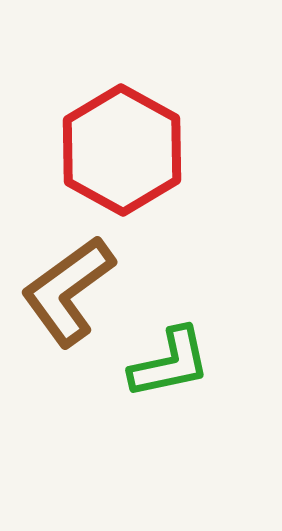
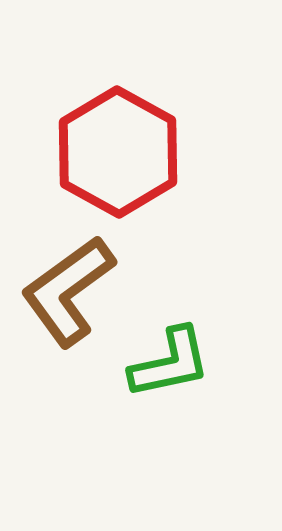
red hexagon: moved 4 px left, 2 px down
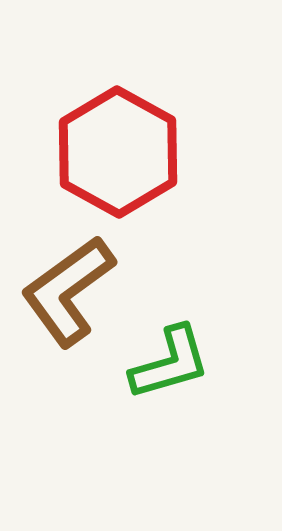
green L-shape: rotated 4 degrees counterclockwise
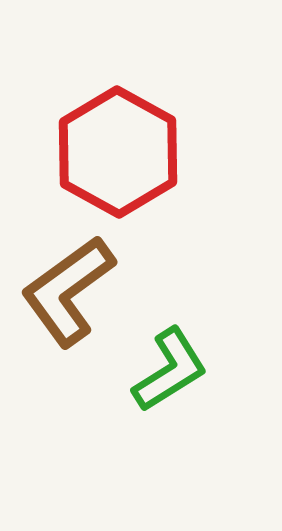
green L-shape: moved 7 px down; rotated 16 degrees counterclockwise
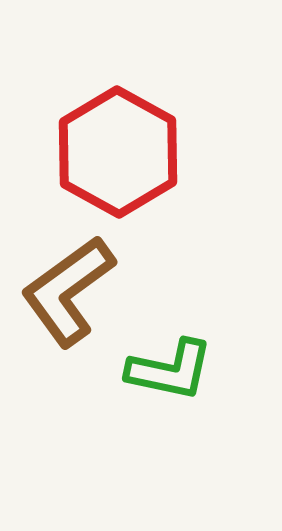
green L-shape: rotated 44 degrees clockwise
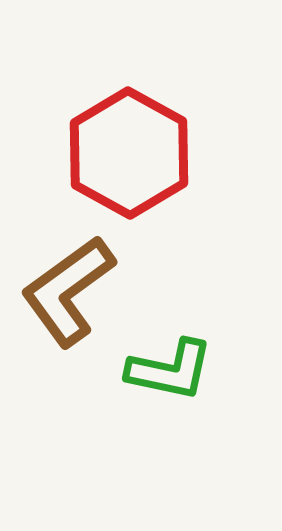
red hexagon: moved 11 px right, 1 px down
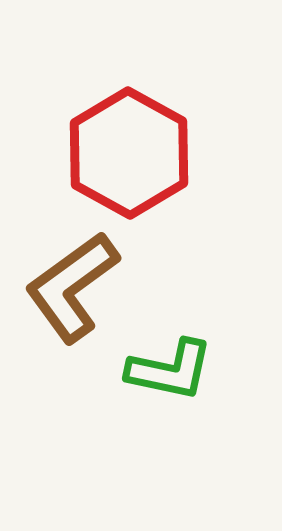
brown L-shape: moved 4 px right, 4 px up
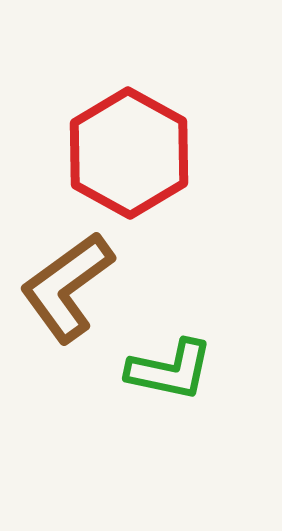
brown L-shape: moved 5 px left
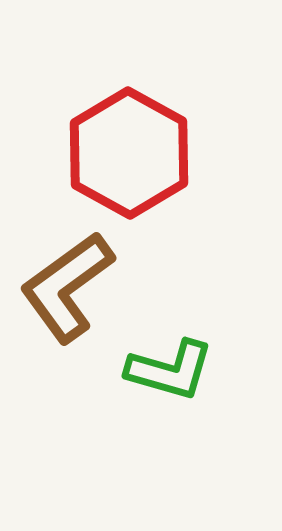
green L-shape: rotated 4 degrees clockwise
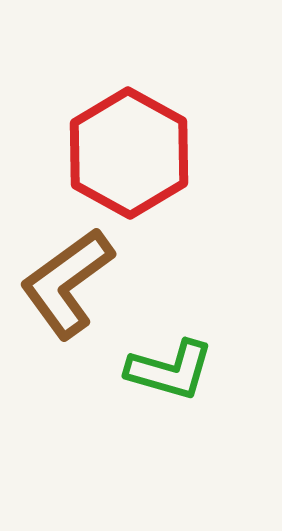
brown L-shape: moved 4 px up
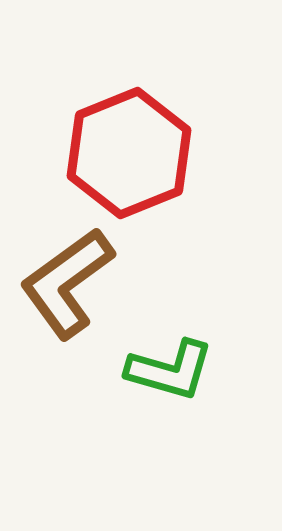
red hexagon: rotated 9 degrees clockwise
